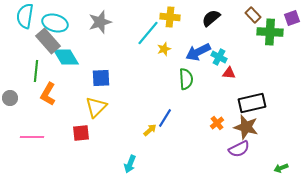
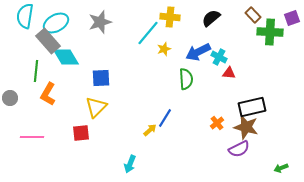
cyan ellipse: moved 1 px right; rotated 45 degrees counterclockwise
black rectangle: moved 4 px down
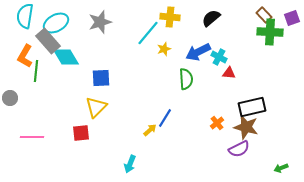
brown rectangle: moved 11 px right
orange L-shape: moved 23 px left, 38 px up
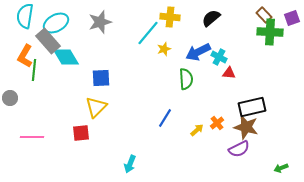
green line: moved 2 px left, 1 px up
yellow arrow: moved 47 px right
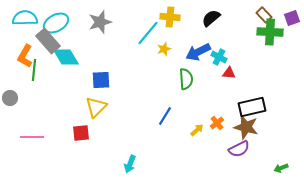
cyan semicircle: moved 2 px down; rotated 80 degrees clockwise
blue square: moved 2 px down
blue line: moved 2 px up
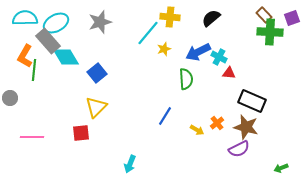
blue square: moved 4 px left, 7 px up; rotated 36 degrees counterclockwise
black rectangle: moved 6 px up; rotated 36 degrees clockwise
yellow arrow: rotated 72 degrees clockwise
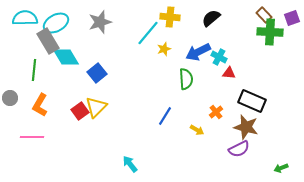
gray rectangle: rotated 10 degrees clockwise
orange L-shape: moved 15 px right, 49 px down
orange cross: moved 1 px left, 11 px up
red square: moved 1 px left, 22 px up; rotated 30 degrees counterclockwise
cyan arrow: rotated 120 degrees clockwise
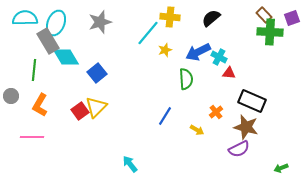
cyan ellipse: rotated 40 degrees counterclockwise
yellow star: moved 1 px right, 1 px down
gray circle: moved 1 px right, 2 px up
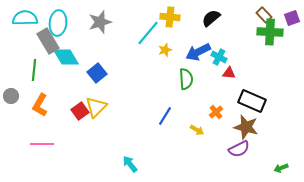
cyan ellipse: moved 2 px right; rotated 15 degrees counterclockwise
pink line: moved 10 px right, 7 px down
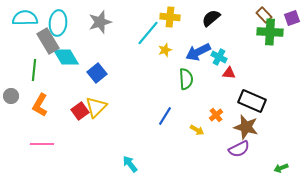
orange cross: moved 3 px down
